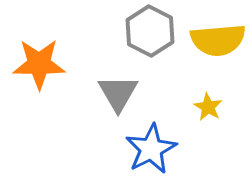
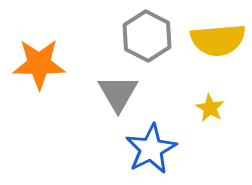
gray hexagon: moved 3 px left, 5 px down
yellow star: moved 2 px right, 1 px down
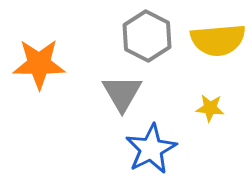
gray triangle: moved 4 px right
yellow star: rotated 24 degrees counterclockwise
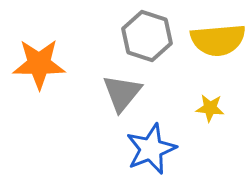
gray hexagon: rotated 9 degrees counterclockwise
gray triangle: rotated 9 degrees clockwise
blue star: rotated 6 degrees clockwise
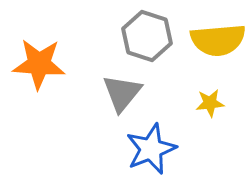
orange star: rotated 4 degrees clockwise
yellow star: moved 5 px up; rotated 12 degrees counterclockwise
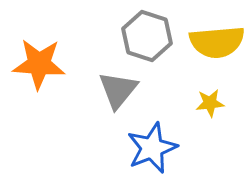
yellow semicircle: moved 1 px left, 2 px down
gray triangle: moved 4 px left, 3 px up
blue star: moved 1 px right, 1 px up
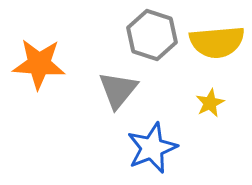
gray hexagon: moved 5 px right, 1 px up
yellow star: rotated 20 degrees counterclockwise
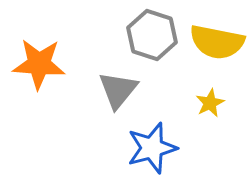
yellow semicircle: rotated 16 degrees clockwise
blue star: rotated 6 degrees clockwise
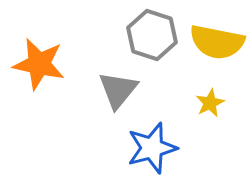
orange star: rotated 8 degrees clockwise
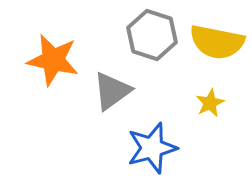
orange star: moved 14 px right, 4 px up
gray triangle: moved 6 px left, 1 px down; rotated 15 degrees clockwise
